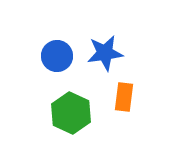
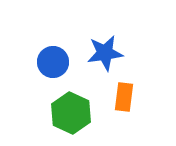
blue circle: moved 4 px left, 6 px down
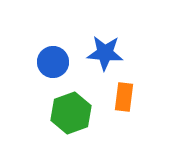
blue star: rotated 12 degrees clockwise
green hexagon: rotated 15 degrees clockwise
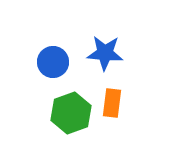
orange rectangle: moved 12 px left, 6 px down
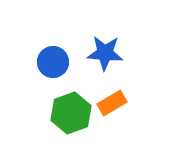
orange rectangle: rotated 52 degrees clockwise
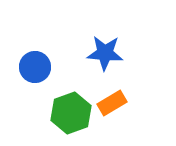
blue circle: moved 18 px left, 5 px down
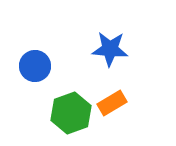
blue star: moved 5 px right, 4 px up
blue circle: moved 1 px up
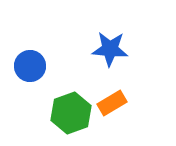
blue circle: moved 5 px left
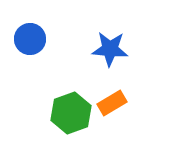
blue circle: moved 27 px up
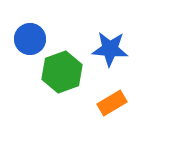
green hexagon: moved 9 px left, 41 px up
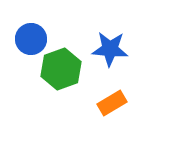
blue circle: moved 1 px right
green hexagon: moved 1 px left, 3 px up
